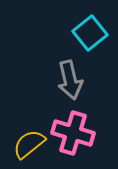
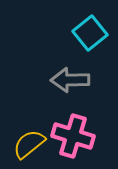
gray arrow: rotated 102 degrees clockwise
pink cross: moved 3 px down
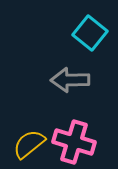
cyan square: rotated 12 degrees counterclockwise
pink cross: moved 1 px right, 6 px down
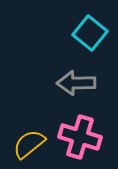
gray arrow: moved 6 px right, 3 px down
pink cross: moved 6 px right, 5 px up
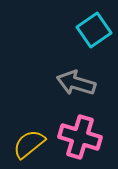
cyan square: moved 4 px right, 3 px up; rotated 16 degrees clockwise
gray arrow: rotated 18 degrees clockwise
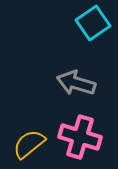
cyan square: moved 1 px left, 7 px up
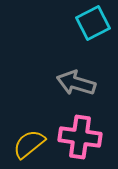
cyan square: rotated 8 degrees clockwise
pink cross: rotated 9 degrees counterclockwise
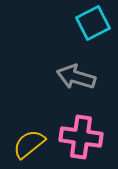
gray arrow: moved 6 px up
pink cross: moved 1 px right
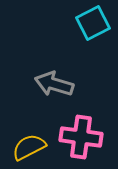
gray arrow: moved 22 px left, 7 px down
yellow semicircle: moved 3 px down; rotated 12 degrees clockwise
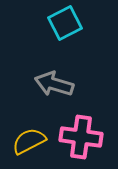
cyan square: moved 28 px left
yellow semicircle: moved 6 px up
